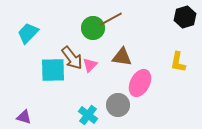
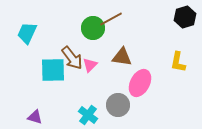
cyan trapezoid: moved 1 px left; rotated 20 degrees counterclockwise
purple triangle: moved 11 px right
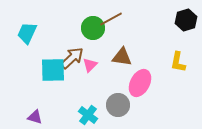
black hexagon: moved 1 px right, 3 px down
brown arrow: rotated 95 degrees counterclockwise
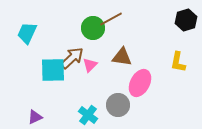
purple triangle: rotated 42 degrees counterclockwise
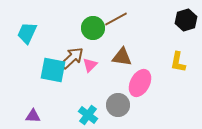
brown line: moved 5 px right
cyan square: rotated 12 degrees clockwise
purple triangle: moved 2 px left, 1 px up; rotated 28 degrees clockwise
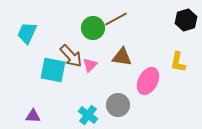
brown arrow: moved 1 px left, 2 px up; rotated 90 degrees clockwise
pink ellipse: moved 8 px right, 2 px up
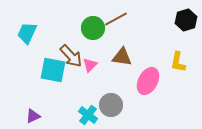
gray circle: moved 7 px left
purple triangle: rotated 28 degrees counterclockwise
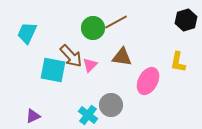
brown line: moved 3 px down
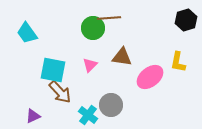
brown line: moved 7 px left, 4 px up; rotated 25 degrees clockwise
cyan trapezoid: rotated 60 degrees counterclockwise
brown arrow: moved 11 px left, 36 px down
pink ellipse: moved 2 px right, 4 px up; rotated 24 degrees clockwise
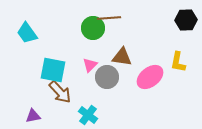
black hexagon: rotated 15 degrees clockwise
gray circle: moved 4 px left, 28 px up
purple triangle: rotated 14 degrees clockwise
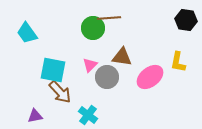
black hexagon: rotated 10 degrees clockwise
purple triangle: moved 2 px right
